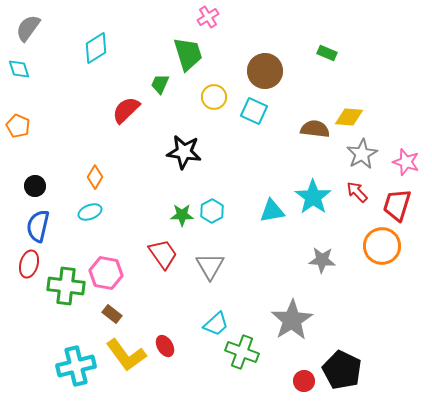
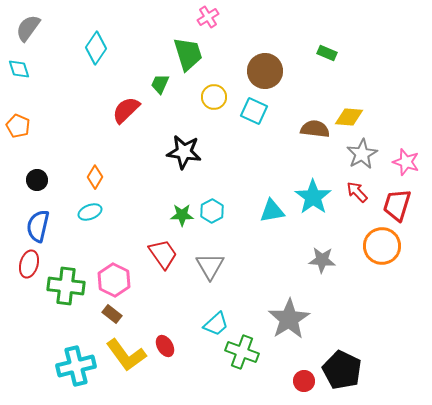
cyan diamond at (96, 48): rotated 24 degrees counterclockwise
black circle at (35, 186): moved 2 px right, 6 px up
pink hexagon at (106, 273): moved 8 px right, 7 px down; rotated 16 degrees clockwise
gray star at (292, 320): moved 3 px left, 1 px up
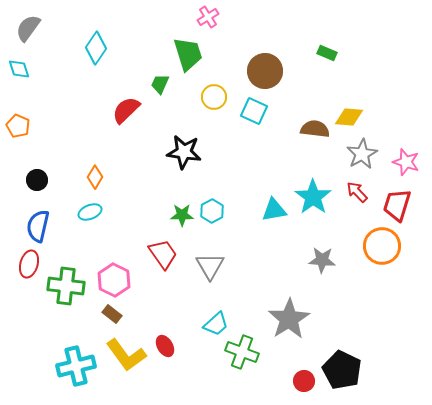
cyan triangle at (272, 211): moved 2 px right, 1 px up
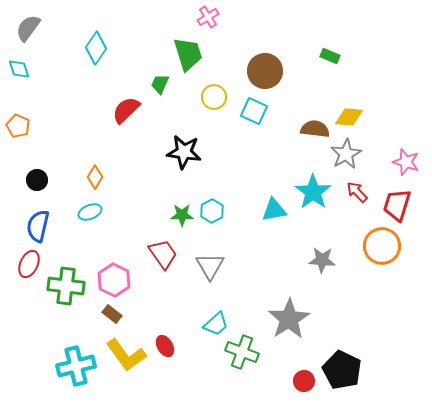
green rectangle at (327, 53): moved 3 px right, 3 px down
gray star at (362, 154): moved 16 px left
cyan star at (313, 197): moved 5 px up
red ellipse at (29, 264): rotated 8 degrees clockwise
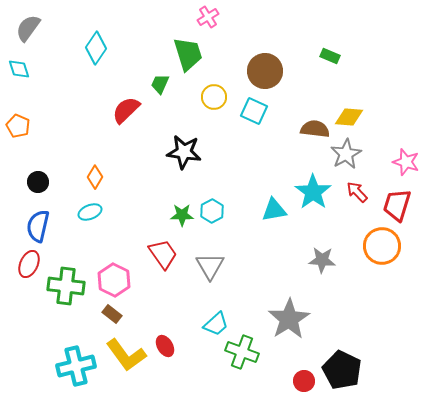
black circle at (37, 180): moved 1 px right, 2 px down
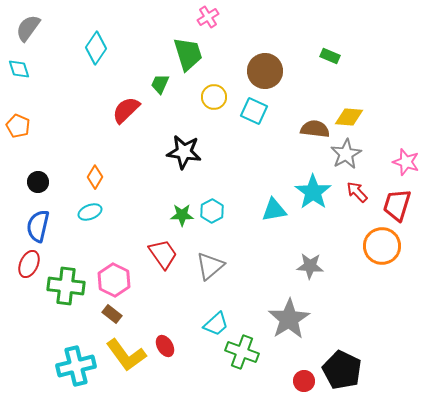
gray star at (322, 260): moved 12 px left, 6 px down
gray triangle at (210, 266): rotated 20 degrees clockwise
